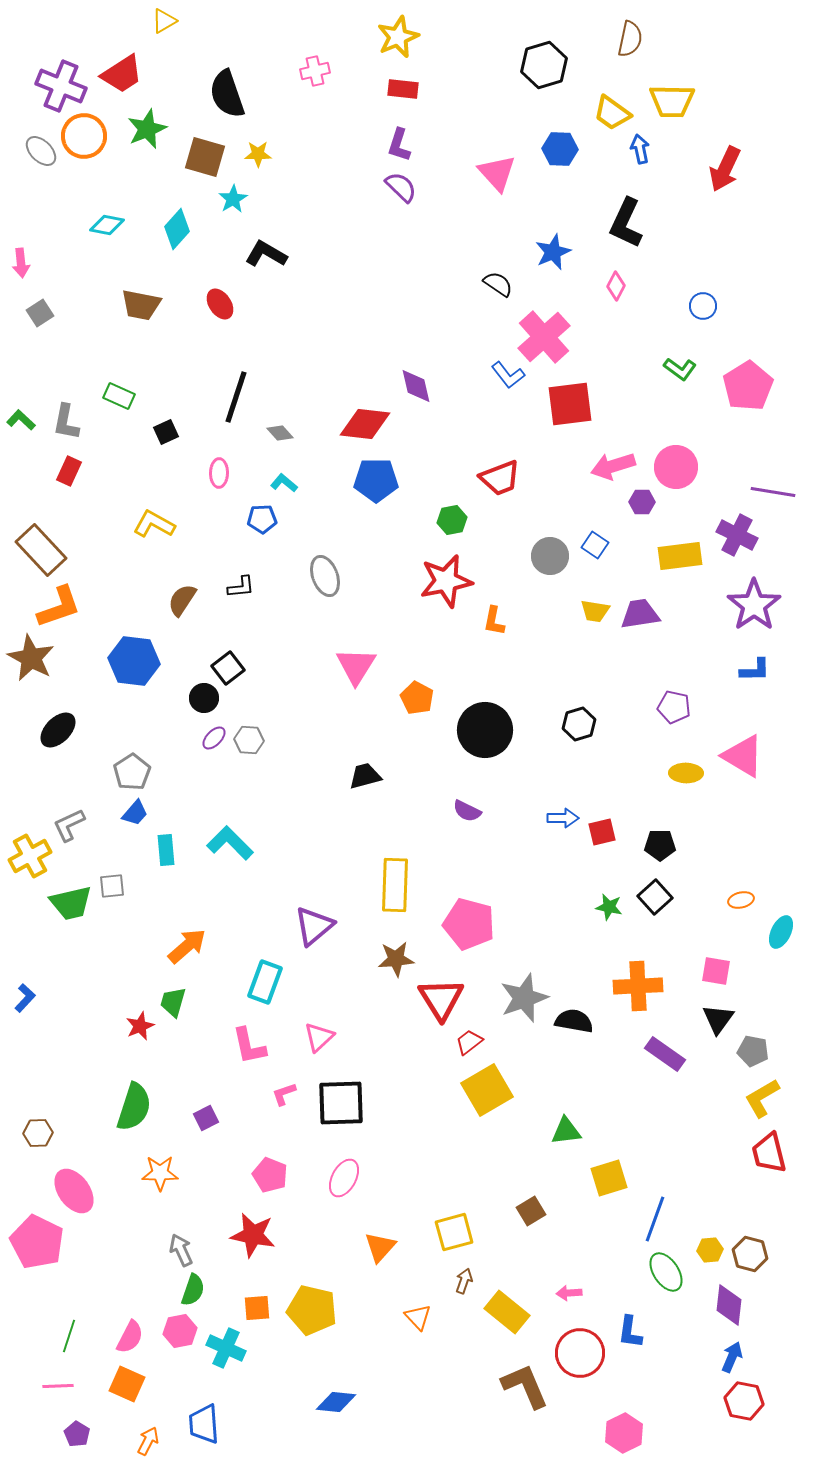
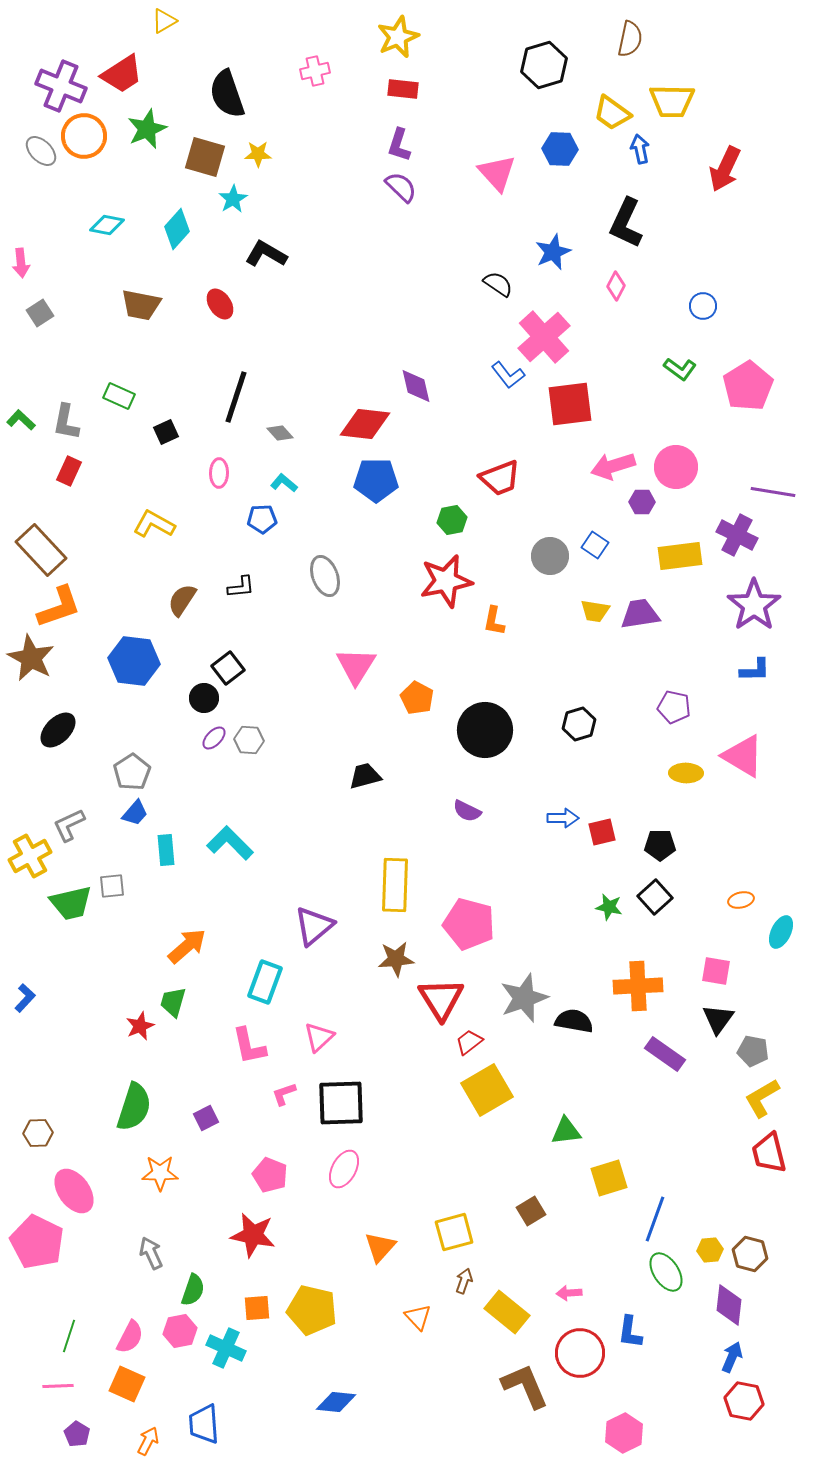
pink ellipse at (344, 1178): moved 9 px up
gray arrow at (181, 1250): moved 30 px left, 3 px down
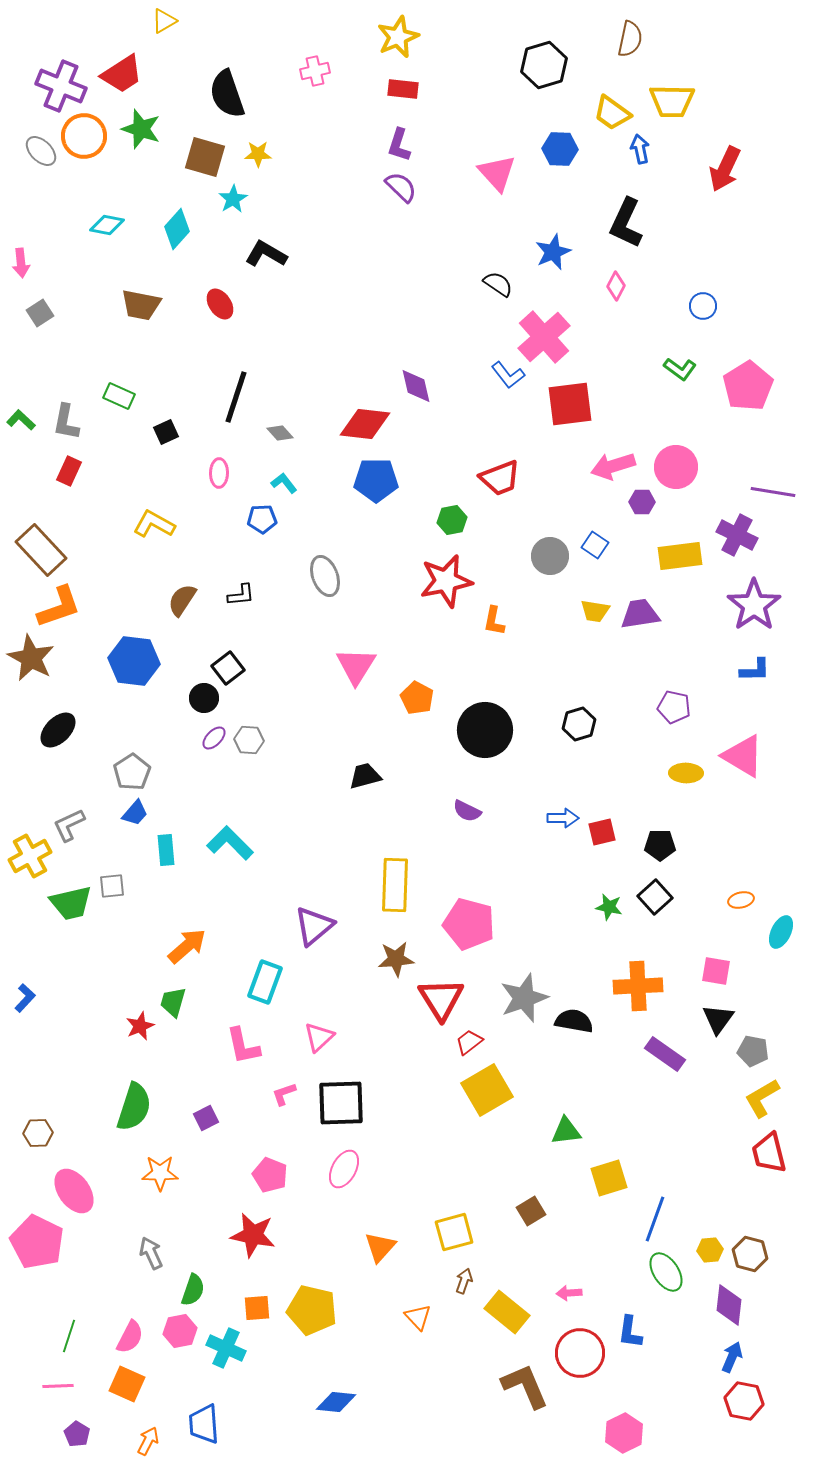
green star at (147, 129): moved 6 px left; rotated 30 degrees counterclockwise
cyan L-shape at (284, 483): rotated 12 degrees clockwise
black L-shape at (241, 587): moved 8 px down
pink L-shape at (249, 1046): moved 6 px left
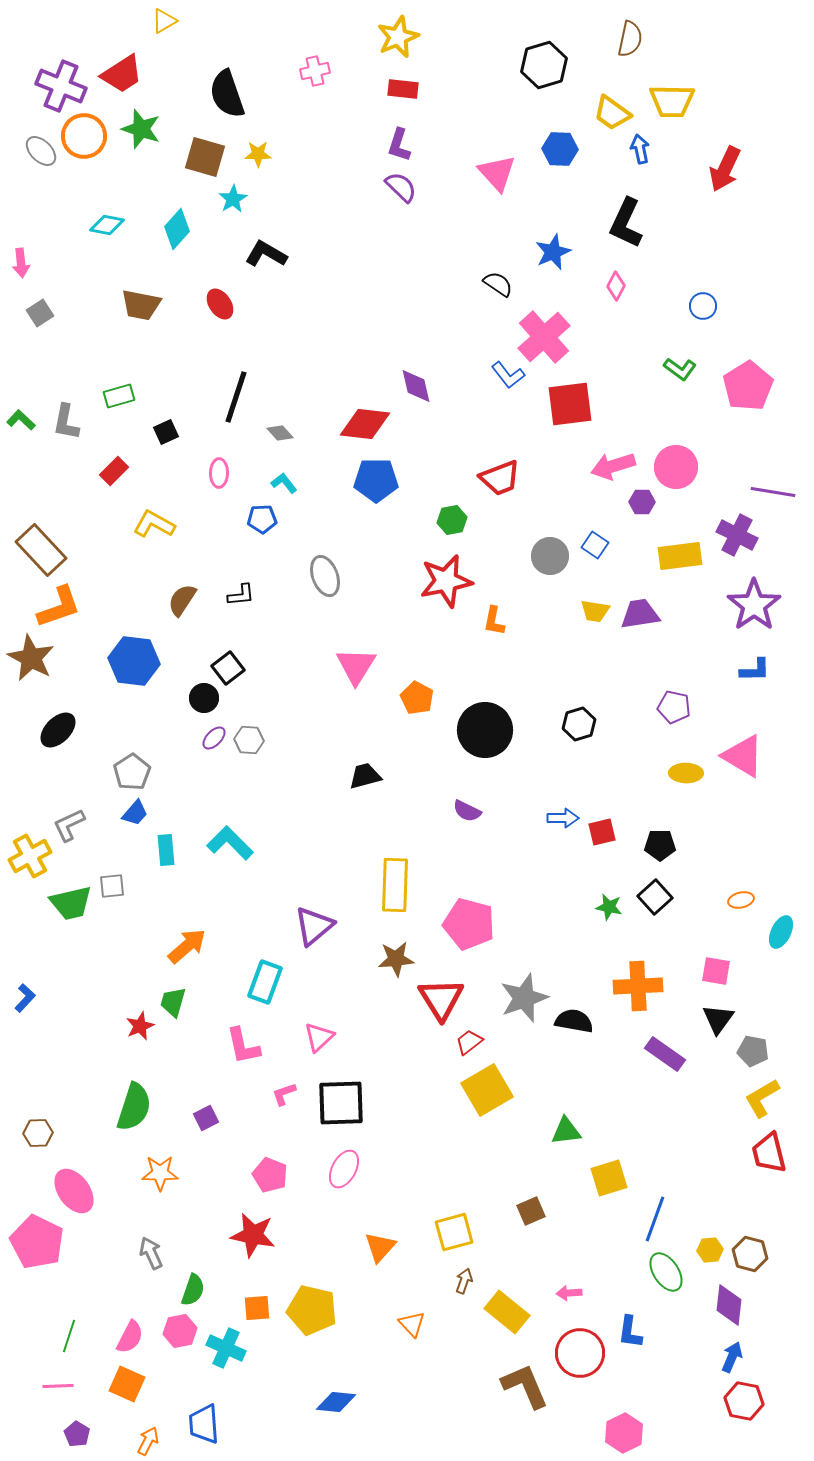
green rectangle at (119, 396): rotated 40 degrees counterclockwise
red rectangle at (69, 471): moved 45 px right; rotated 20 degrees clockwise
brown square at (531, 1211): rotated 8 degrees clockwise
orange triangle at (418, 1317): moved 6 px left, 7 px down
